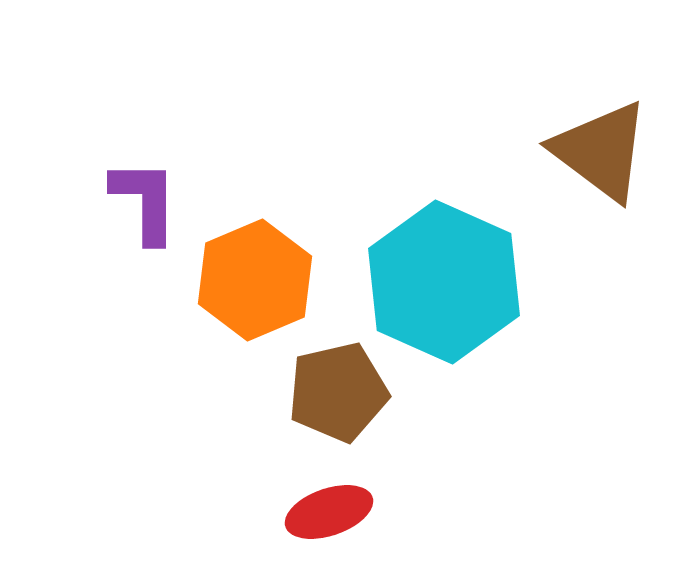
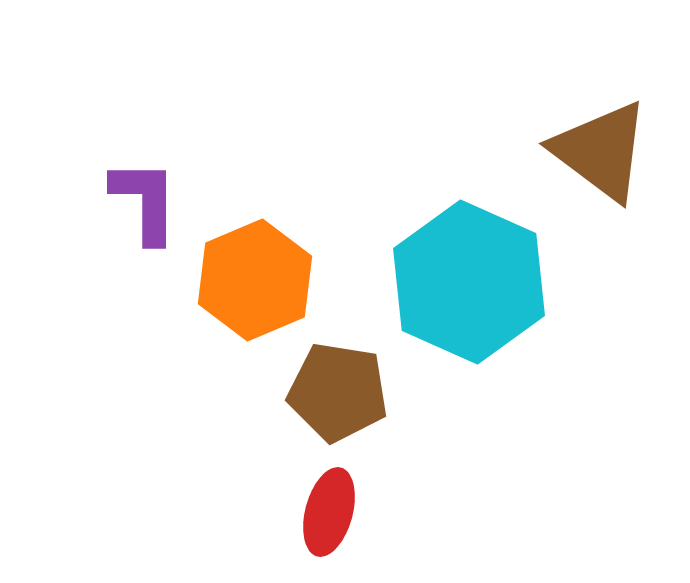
cyan hexagon: moved 25 px right
brown pentagon: rotated 22 degrees clockwise
red ellipse: rotated 56 degrees counterclockwise
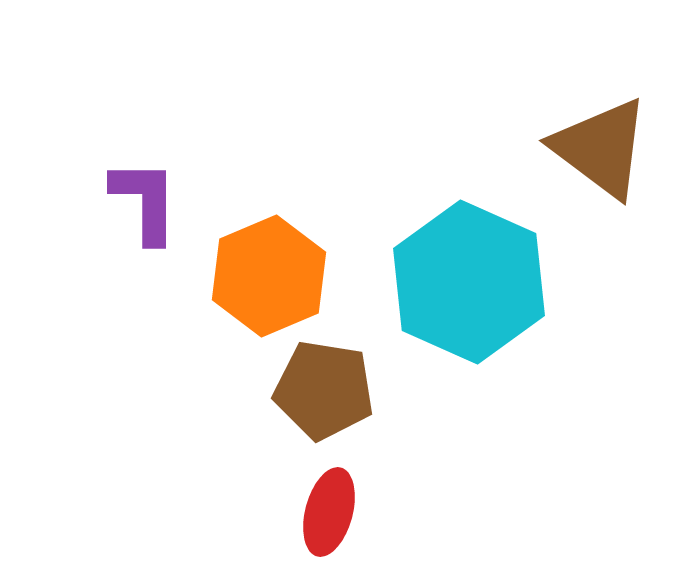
brown triangle: moved 3 px up
orange hexagon: moved 14 px right, 4 px up
brown pentagon: moved 14 px left, 2 px up
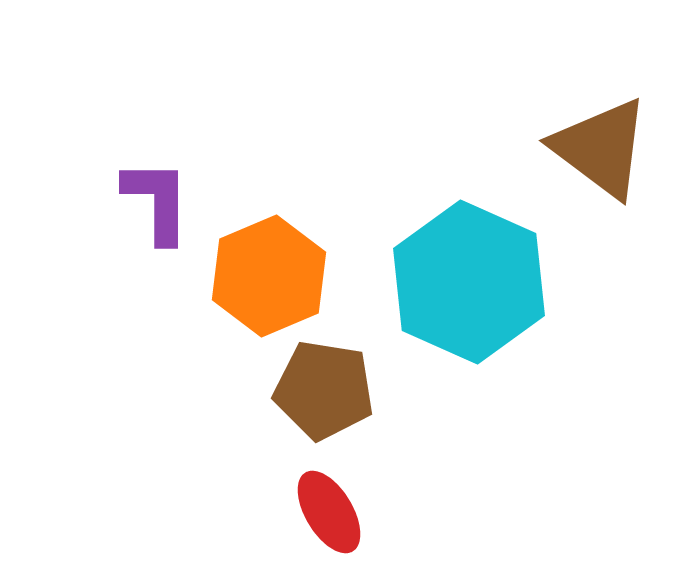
purple L-shape: moved 12 px right
red ellipse: rotated 46 degrees counterclockwise
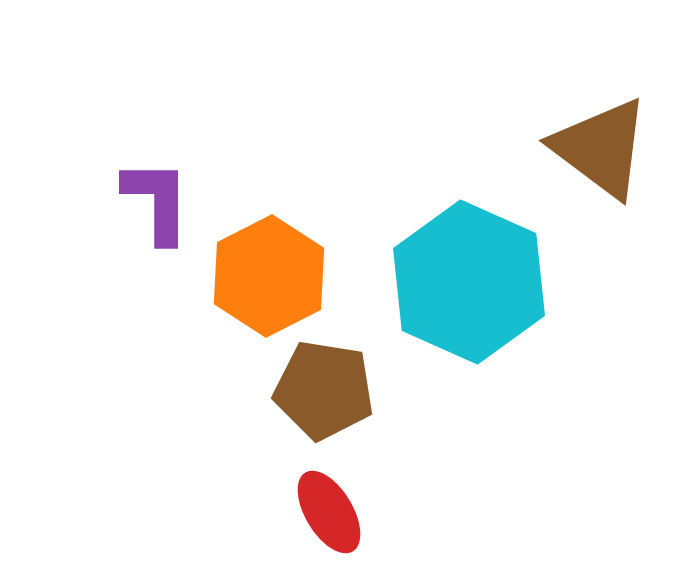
orange hexagon: rotated 4 degrees counterclockwise
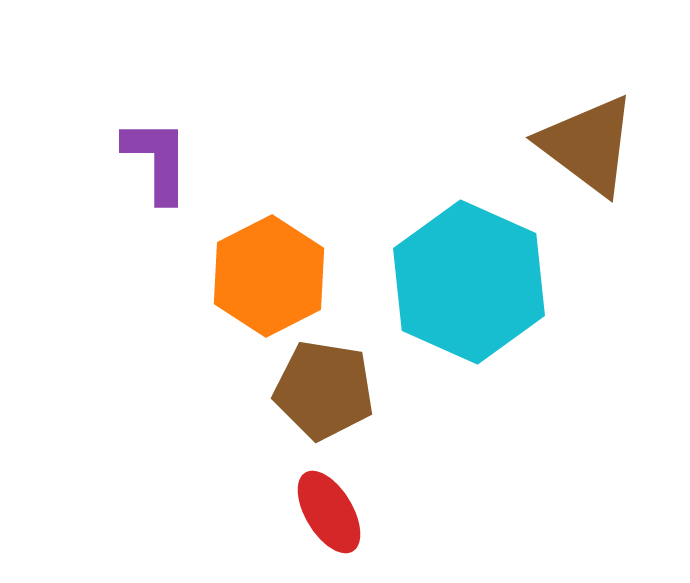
brown triangle: moved 13 px left, 3 px up
purple L-shape: moved 41 px up
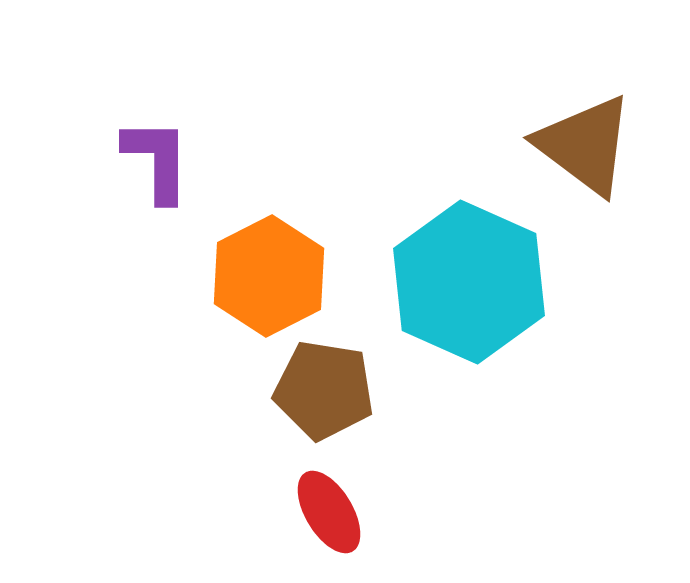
brown triangle: moved 3 px left
